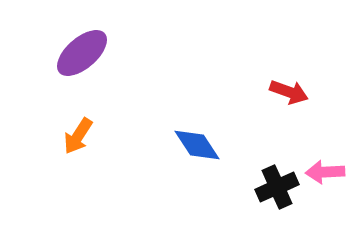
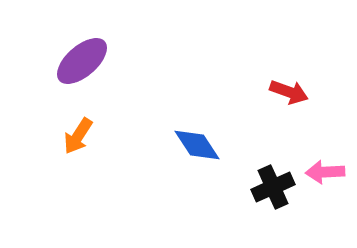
purple ellipse: moved 8 px down
black cross: moved 4 px left
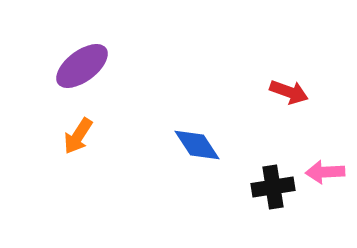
purple ellipse: moved 5 px down; rotated 4 degrees clockwise
black cross: rotated 15 degrees clockwise
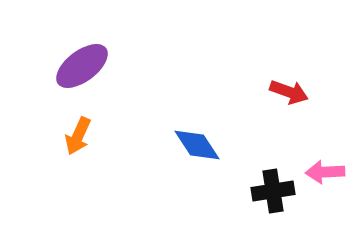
orange arrow: rotated 9 degrees counterclockwise
black cross: moved 4 px down
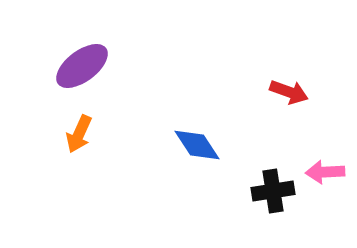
orange arrow: moved 1 px right, 2 px up
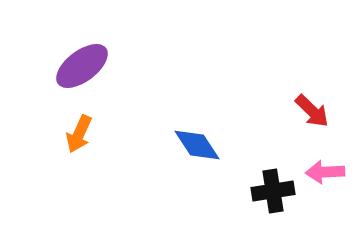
red arrow: moved 23 px right, 19 px down; rotated 24 degrees clockwise
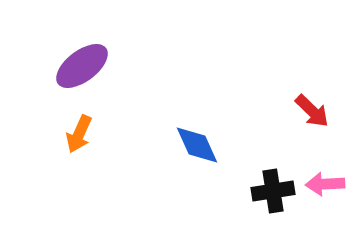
blue diamond: rotated 9 degrees clockwise
pink arrow: moved 12 px down
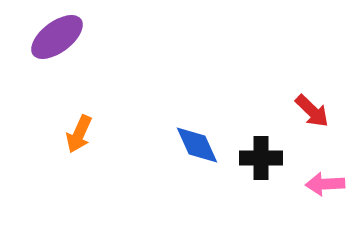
purple ellipse: moved 25 px left, 29 px up
black cross: moved 12 px left, 33 px up; rotated 9 degrees clockwise
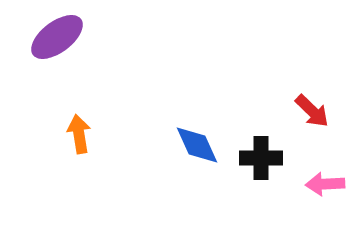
orange arrow: rotated 147 degrees clockwise
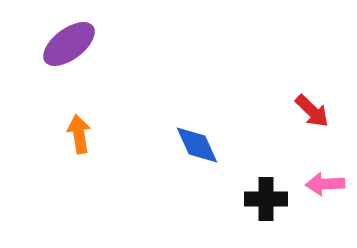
purple ellipse: moved 12 px right, 7 px down
black cross: moved 5 px right, 41 px down
